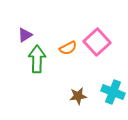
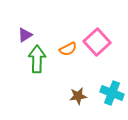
orange semicircle: moved 1 px down
cyan cross: moved 1 px left, 1 px down
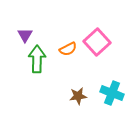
purple triangle: rotated 28 degrees counterclockwise
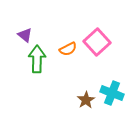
purple triangle: rotated 21 degrees counterclockwise
brown star: moved 8 px right, 4 px down; rotated 24 degrees counterclockwise
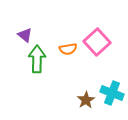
orange semicircle: rotated 18 degrees clockwise
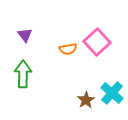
purple triangle: rotated 14 degrees clockwise
green arrow: moved 14 px left, 15 px down
cyan cross: rotated 20 degrees clockwise
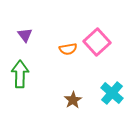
green arrow: moved 3 px left
brown star: moved 13 px left
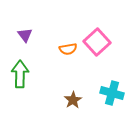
cyan cross: rotated 25 degrees counterclockwise
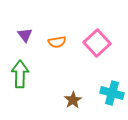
pink square: moved 1 px down
orange semicircle: moved 11 px left, 7 px up
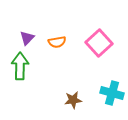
purple triangle: moved 2 px right, 3 px down; rotated 21 degrees clockwise
pink square: moved 2 px right
green arrow: moved 8 px up
brown star: rotated 24 degrees clockwise
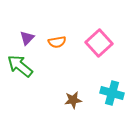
green arrow: rotated 52 degrees counterclockwise
